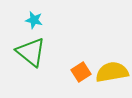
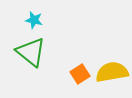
orange square: moved 1 px left, 2 px down
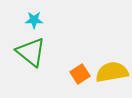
cyan star: rotated 12 degrees counterclockwise
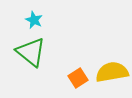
cyan star: rotated 24 degrees clockwise
orange square: moved 2 px left, 4 px down
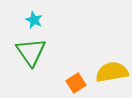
green triangle: rotated 16 degrees clockwise
orange square: moved 2 px left, 5 px down
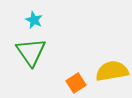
yellow semicircle: moved 1 px up
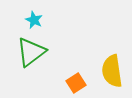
green triangle: rotated 28 degrees clockwise
yellow semicircle: rotated 88 degrees counterclockwise
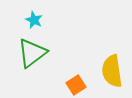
green triangle: moved 1 px right, 1 px down
orange square: moved 2 px down
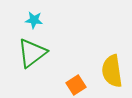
cyan star: rotated 18 degrees counterclockwise
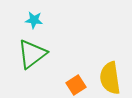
green triangle: moved 1 px down
yellow semicircle: moved 2 px left, 7 px down
